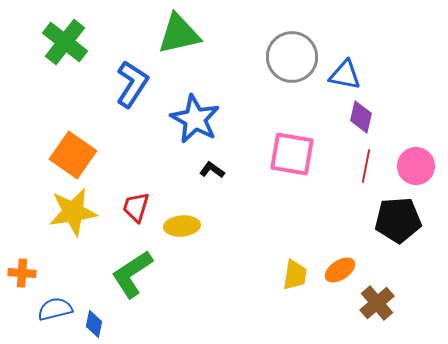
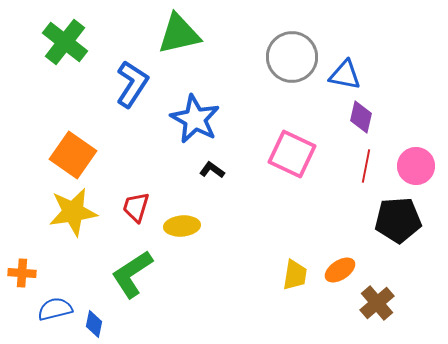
pink square: rotated 15 degrees clockwise
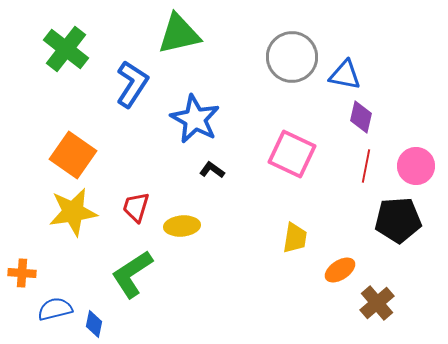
green cross: moved 1 px right, 7 px down
yellow trapezoid: moved 37 px up
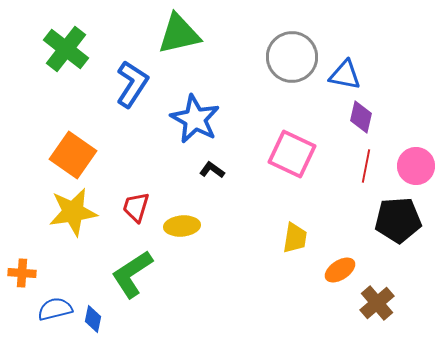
blue diamond: moved 1 px left, 5 px up
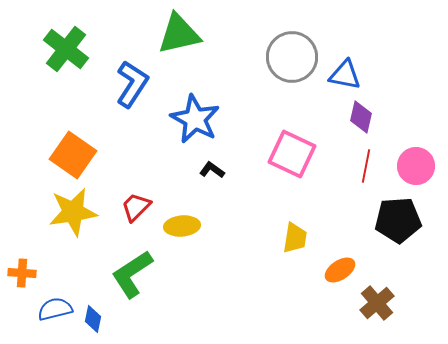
red trapezoid: rotated 28 degrees clockwise
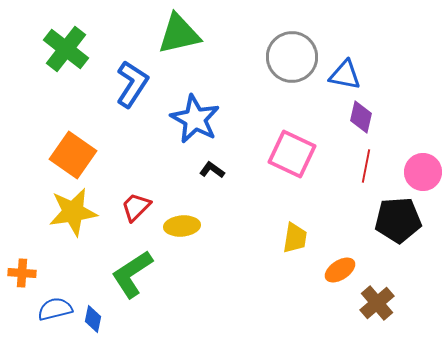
pink circle: moved 7 px right, 6 px down
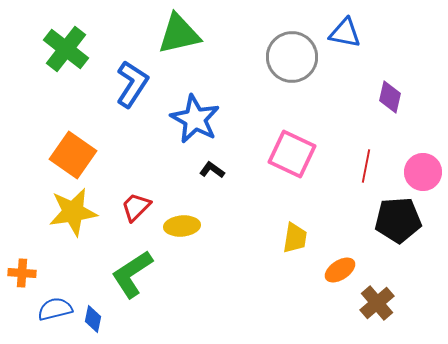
blue triangle: moved 42 px up
purple diamond: moved 29 px right, 20 px up
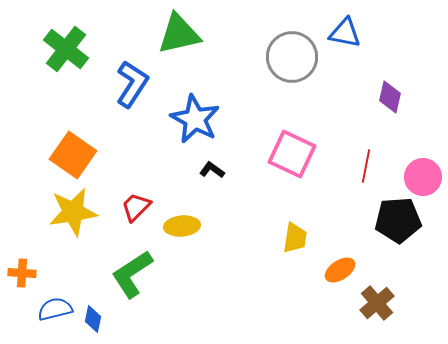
pink circle: moved 5 px down
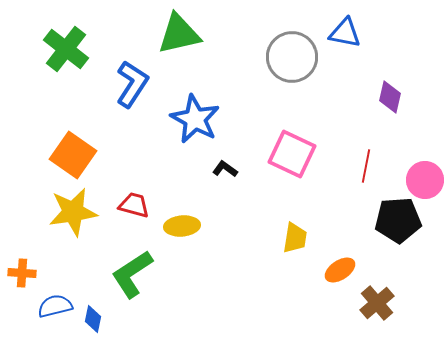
black L-shape: moved 13 px right, 1 px up
pink circle: moved 2 px right, 3 px down
red trapezoid: moved 2 px left, 2 px up; rotated 60 degrees clockwise
blue semicircle: moved 3 px up
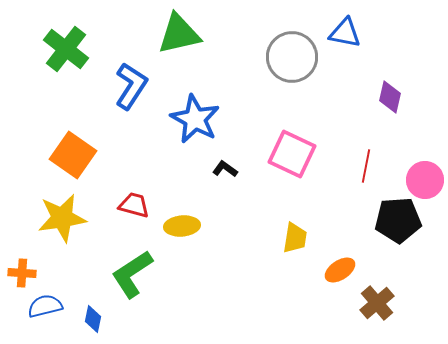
blue L-shape: moved 1 px left, 2 px down
yellow star: moved 11 px left, 6 px down
blue semicircle: moved 10 px left
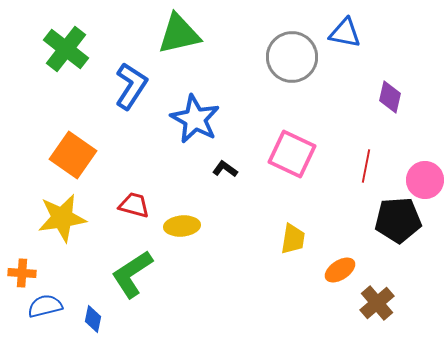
yellow trapezoid: moved 2 px left, 1 px down
